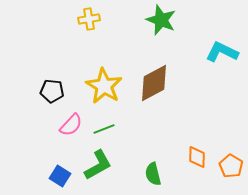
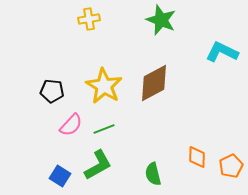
orange pentagon: rotated 15 degrees clockwise
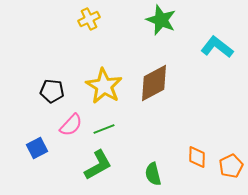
yellow cross: rotated 15 degrees counterclockwise
cyan L-shape: moved 5 px left, 5 px up; rotated 12 degrees clockwise
blue square: moved 23 px left, 28 px up; rotated 30 degrees clockwise
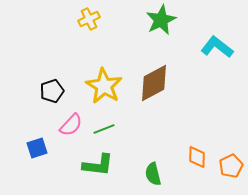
green star: rotated 24 degrees clockwise
black pentagon: rotated 25 degrees counterclockwise
blue square: rotated 10 degrees clockwise
green L-shape: rotated 36 degrees clockwise
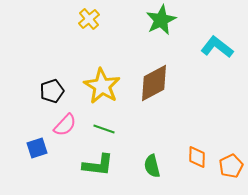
yellow cross: rotated 15 degrees counterclockwise
yellow star: moved 2 px left
pink semicircle: moved 6 px left
green line: rotated 40 degrees clockwise
green semicircle: moved 1 px left, 8 px up
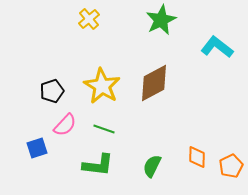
green semicircle: rotated 40 degrees clockwise
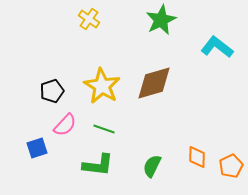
yellow cross: rotated 15 degrees counterclockwise
brown diamond: rotated 12 degrees clockwise
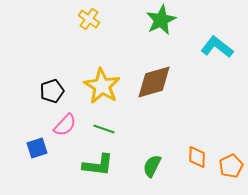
brown diamond: moved 1 px up
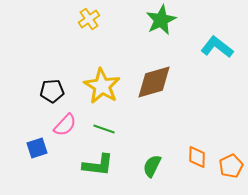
yellow cross: rotated 20 degrees clockwise
black pentagon: rotated 15 degrees clockwise
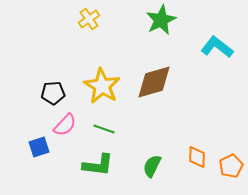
black pentagon: moved 1 px right, 2 px down
blue square: moved 2 px right, 1 px up
